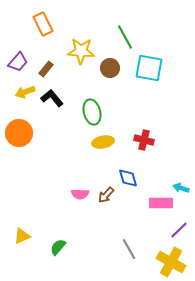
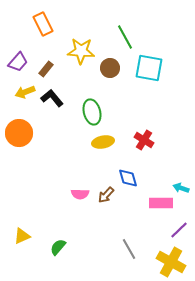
red cross: rotated 18 degrees clockwise
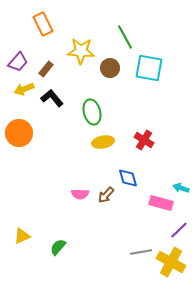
yellow arrow: moved 1 px left, 3 px up
pink rectangle: rotated 15 degrees clockwise
gray line: moved 12 px right, 3 px down; rotated 70 degrees counterclockwise
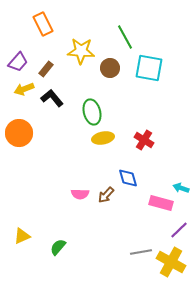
yellow ellipse: moved 4 px up
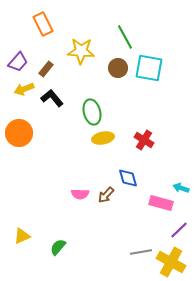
brown circle: moved 8 px right
